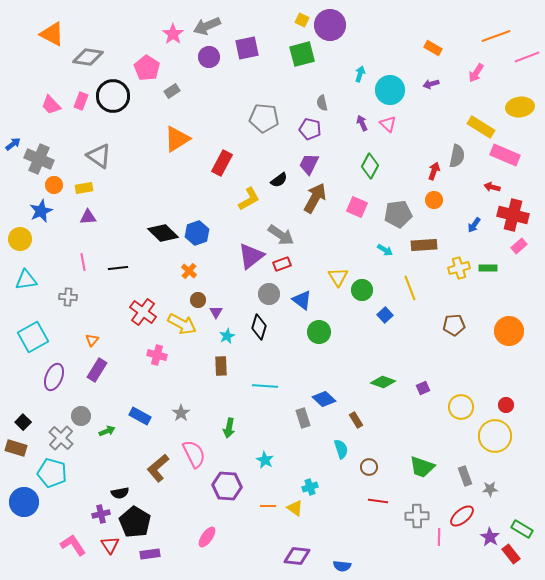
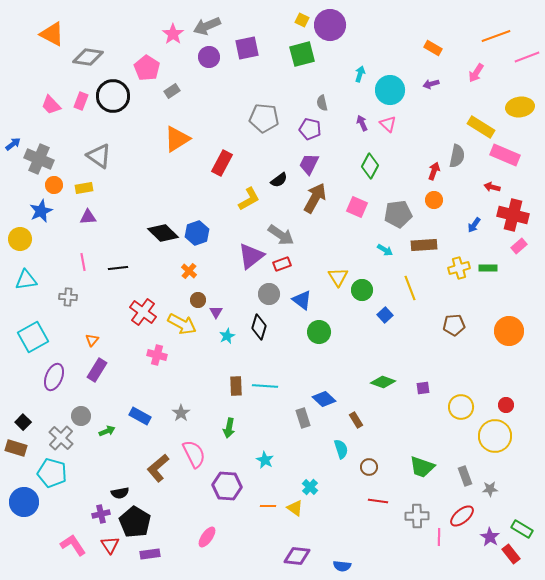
brown rectangle at (221, 366): moved 15 px right, 20 px down
purple square at (423, 388): rotated 16 degrees clockwise
cyan cross at (310, 487): rotated 28 degrees counterclockwise
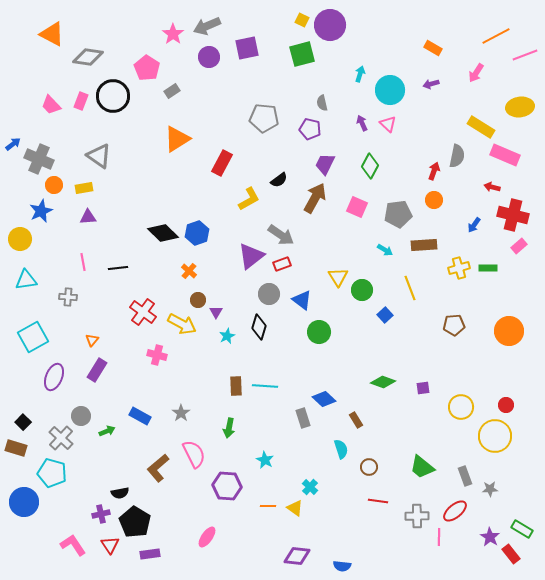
orange line at (496, 36): rotated 8 degrees counterclockwise
pink line at (527, 57): moved 2 px left, 2 px up
purple trapezoid at (309, 164): moved 16 px right
green trapezoid at (422, 467): rotated 20 degrees clockwise
red ellipse at (462, 516): moved 7 px left, 5 px up
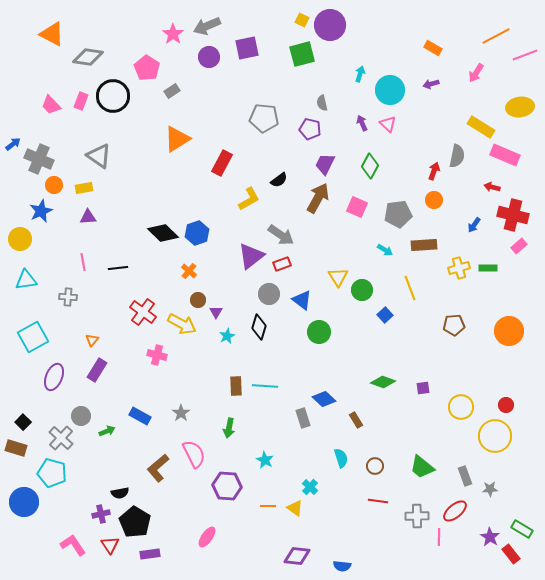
brown arrow at (315, 198): moved 3 px right
cyan semicircle at (341, 449): moved 9 px down
brown circle at (369, 467): moved 6 px right, 1 px up
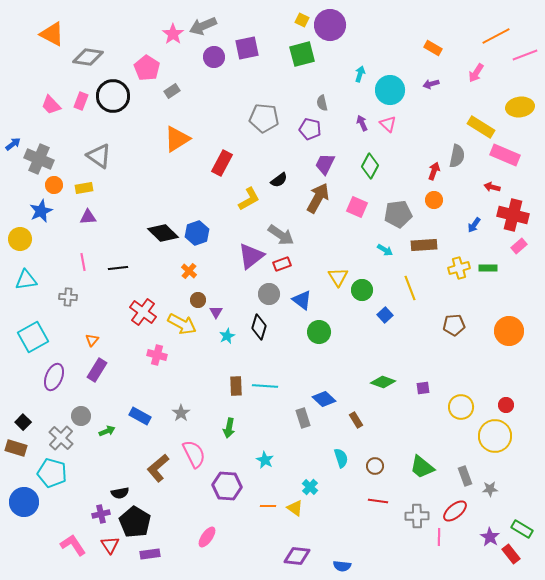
gray arrow at (207, 26): moved 4 px left
purple circle at (209, 57): moved 5 px right
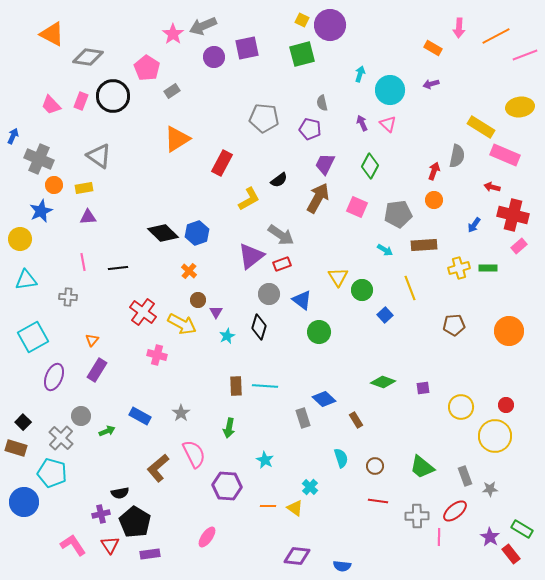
pink arrow at (476, 73): moved 17 px left, 45 px up; rotated 30 degrees counterclockwise
blue arrow at (13, 144): moved 8 px up; rotated 28 degrees counterclockwise
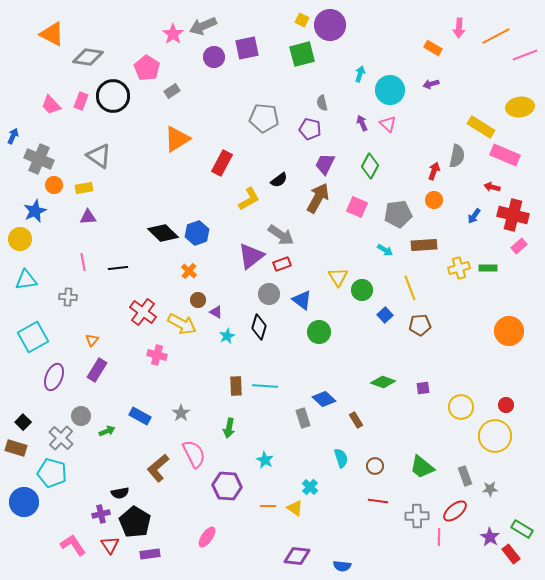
blue star at (41, 211): moved 6 px left
blue arrow at (474, 225): moved 9 px up
purple triangle at (216, 312): rotated 32 degrees counterclockwise
brown pentagon at (454, 325): moved 34 px left
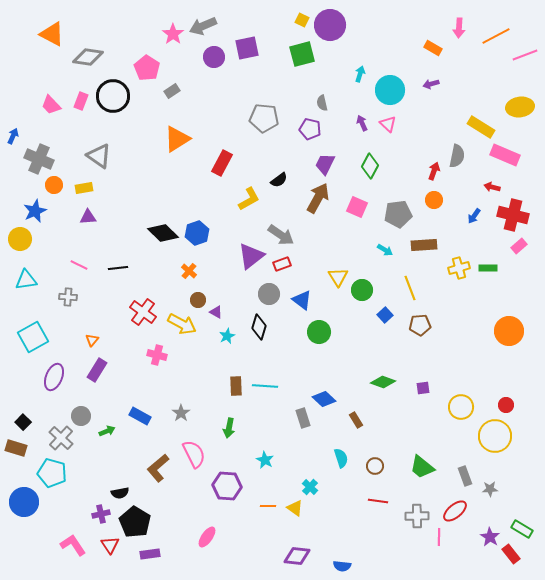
pink line at (83, 262): moved 4 px left, 3 px down; rotated 54 degrees counterclockwise
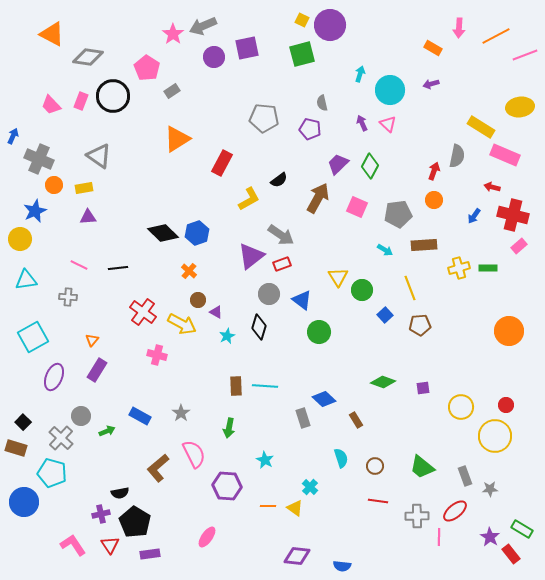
purple trapezoid at (325, 164): moved 13 px right; rotated 20 degrees clockwise
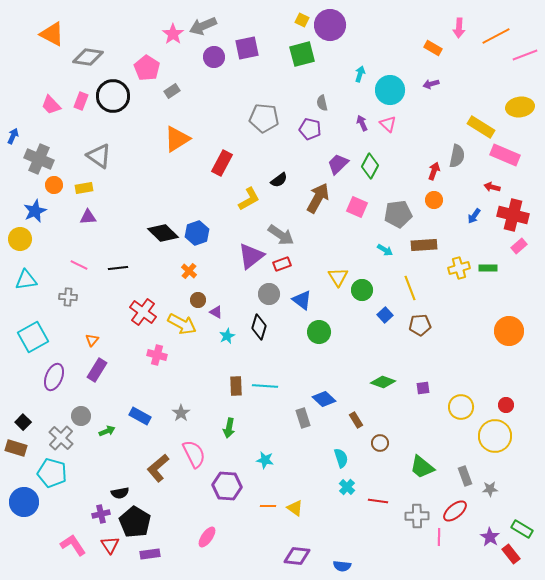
cyan star at (265, 460): rotated 18 degrees counterclockwise
brown circle at (375, 466): moved 5 px right, 23 px up
cyan cross at (310, 487): moved 37 px right
